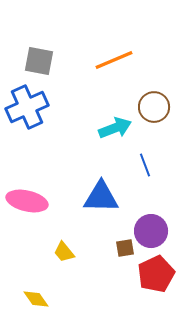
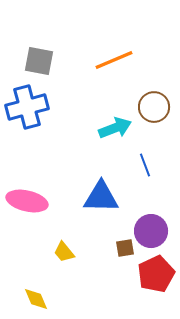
blue cross: rotated 9 degrees clockwise
yellow diamond: rotated 12 degrees clockwise
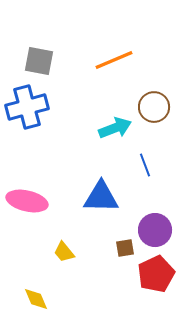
purple circle: moved 4 px right, 1 px up
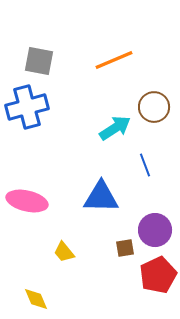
cyan arrow: rotated 12 degrees counterclockwise
red pentagon: moved 2 px right, 1 px down
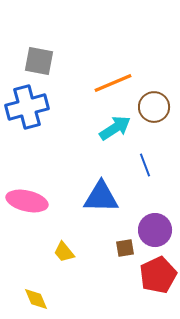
orange line: moved 1 px left, 23 px down
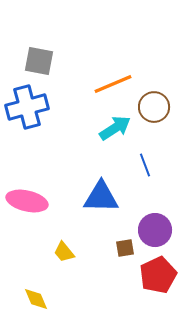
orange line: moved 1 px down
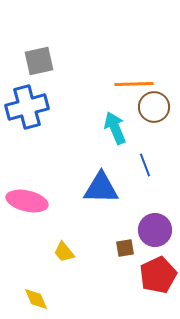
gray square: rotated 24 degrees counterclockwise
orange line: moved 21 px right; rotated 21 degrees clockwise
cyan arrow: rotated 80 degrees counterclockwise
blue triangle: moved 9 px up
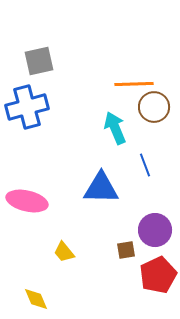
brown square: moved 1 px right, 2 px down
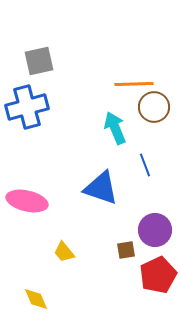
blue triangle: rotated 18 degrees clockwise
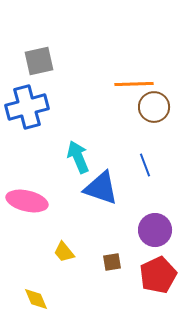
cyan arrow: moved 37 px left, 29 px down
brown square: moved 14 px left, 12 px down
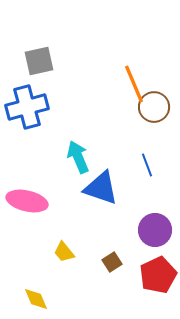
orange line: rotated 69 degrees clockwise
blue line: moved 2 px right
brown square: rotated 24 degrees counterclockwise
